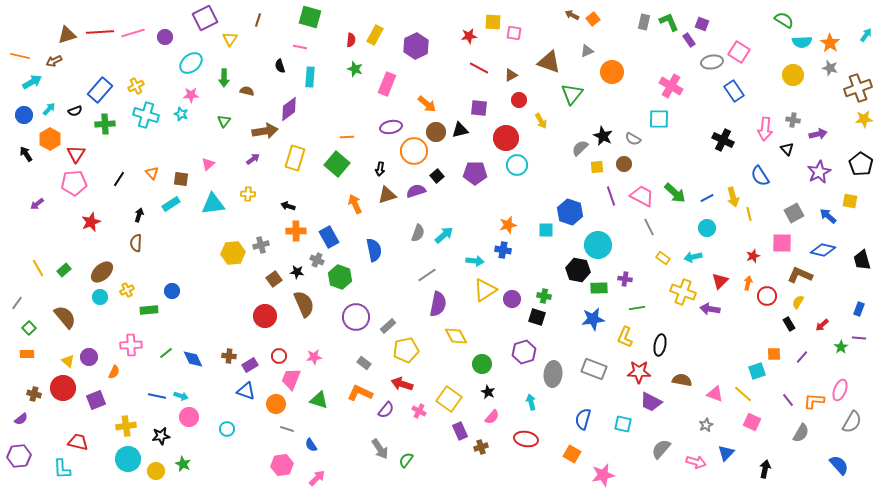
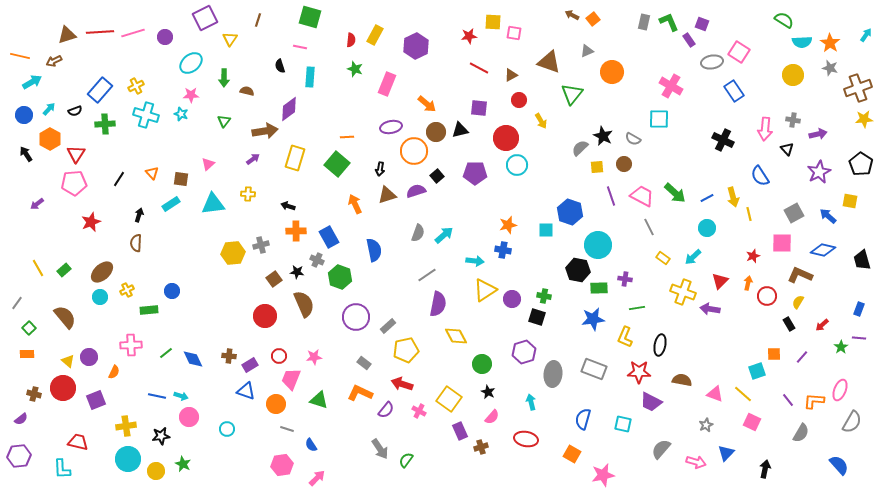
cyan arrow at (693, 257): rotated 30 degrees counterclockwise
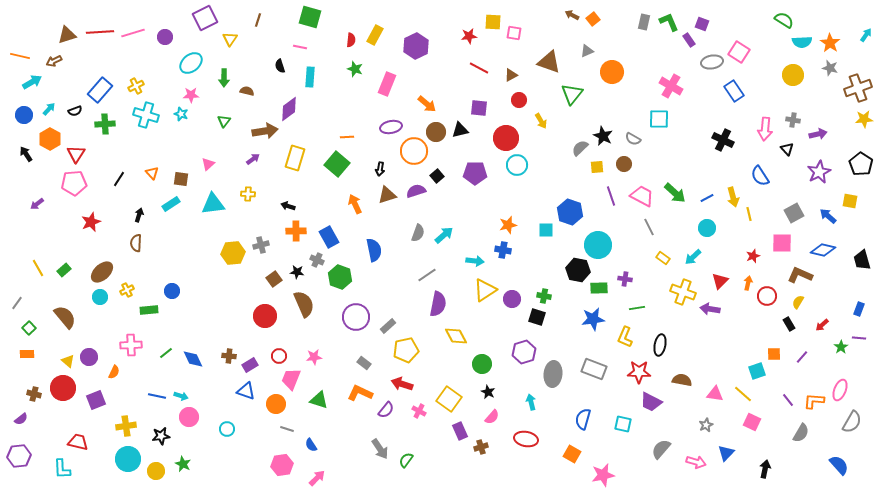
pink triangle at (715, 394): rotated 12 degrees counterclockwise
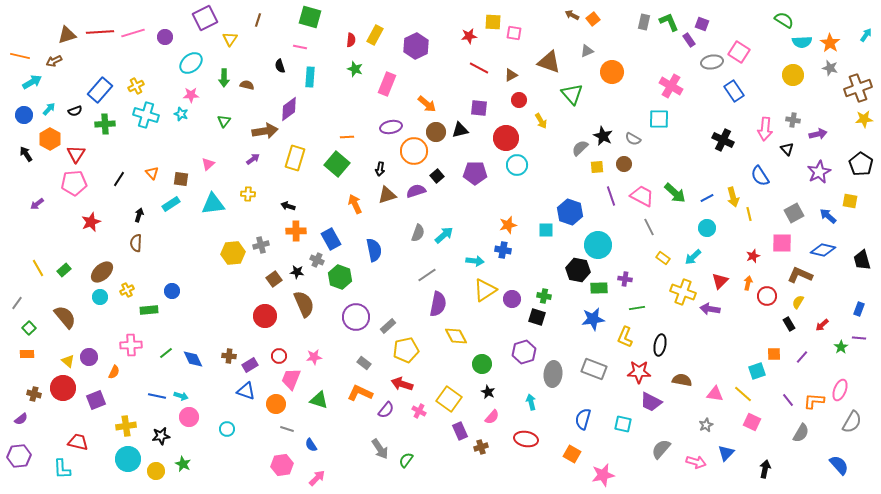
brown semicircle at (247, 91): moved 6 px up
green triangle at (572, 94): rotated 20 degrees counterclockwise
blue rectangle at (329, 237): moved 2 px right, 2 px down
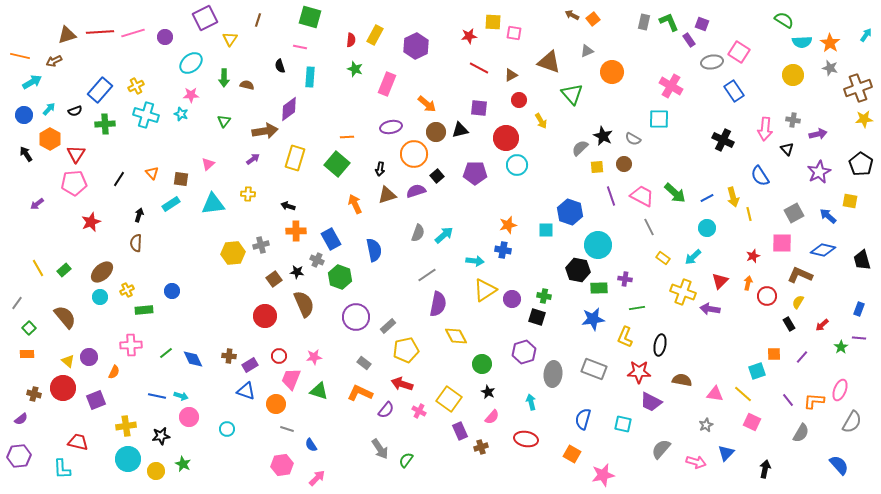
orange circle at (414, 151): moved 3 px down
green rectangle at (149, 310): moved 5 px left
green triangle at (319, 400): moved 9 px up
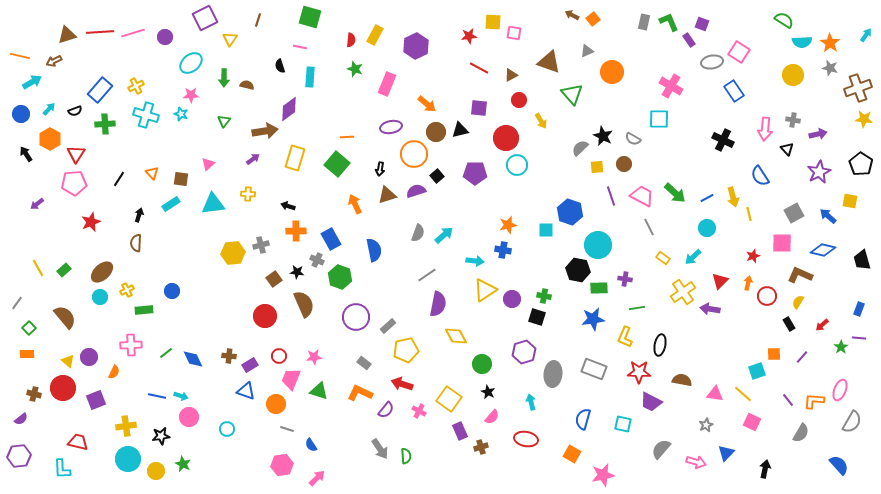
blue circle at (24, 115): moved 3 px left, 1 px up
yellow star at (864, 119): rotated 12 degrees clockwise
yellow cross at (683, 292): rotated 35 degrees clockwise
green semicircle at (406, 460): moved 4 px up; rotated 140 degrees clockwise
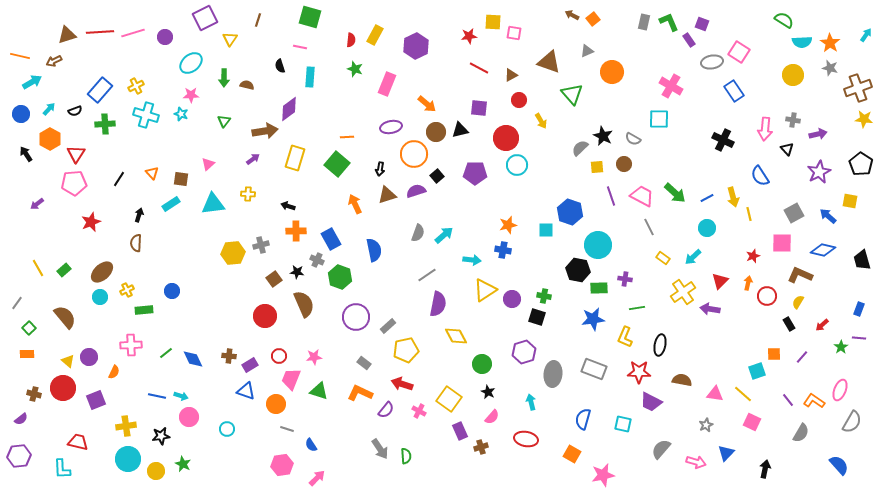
cyan arrow at (475, 261): moved 3 px left, 1 px up
orange L-shape at (814, 401): rotated 30 degrees clockwise
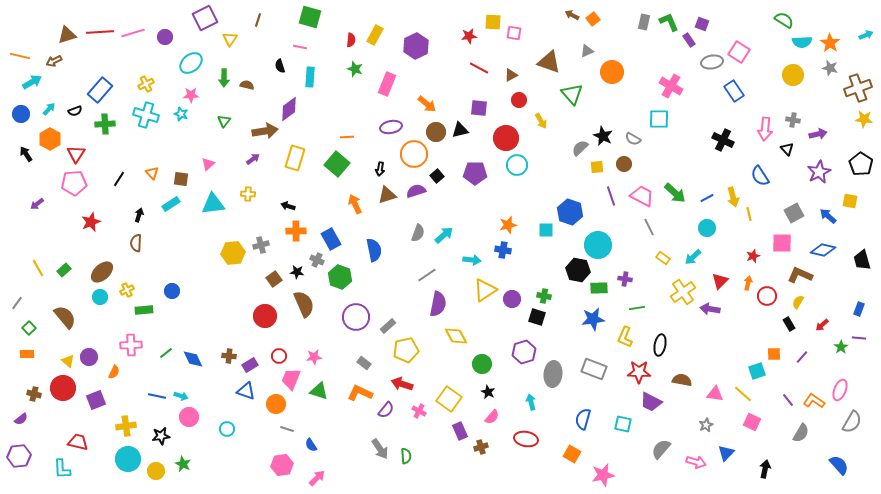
cyan arrow at (866, 35): rotated 32 degrees clockwise
yellow cross at (136, 86): moved 10 px right, 2 px up
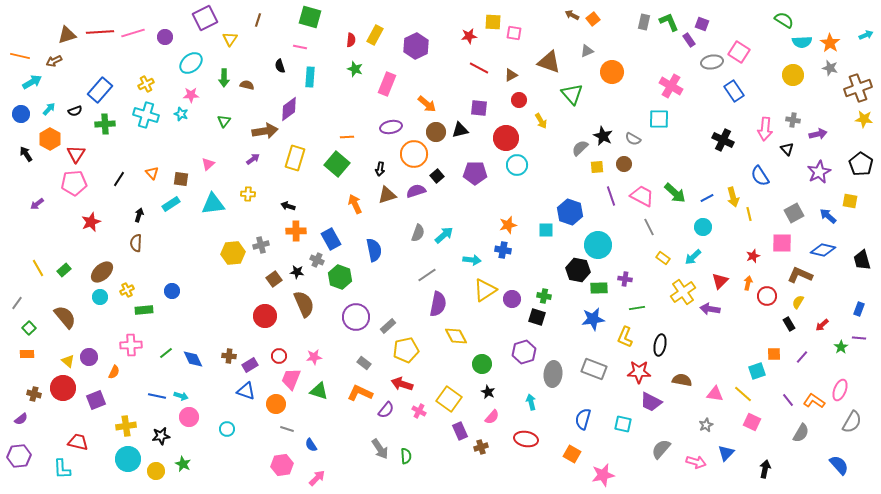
cyan circle at (707, 228): moved 4 px left, 1 px up
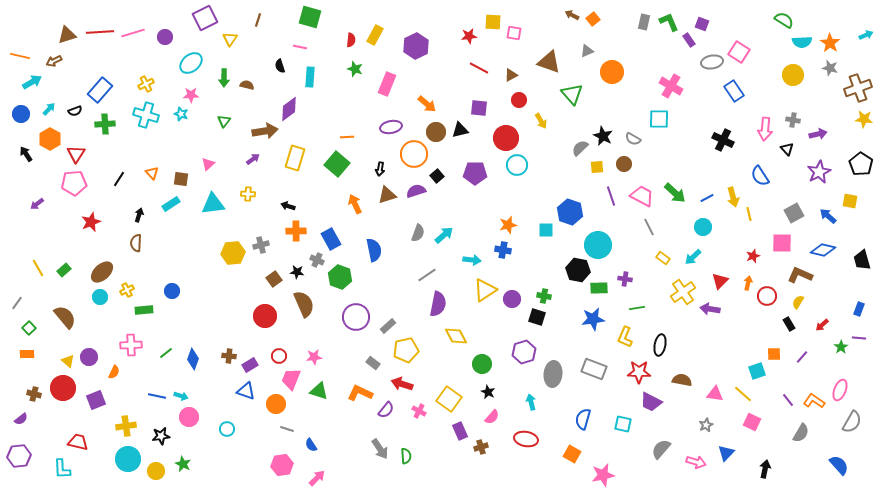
blue diamond at (193, 359): rotated 45 degrees clockwise
gray rectangle at (364, 363): moved 9 px right
